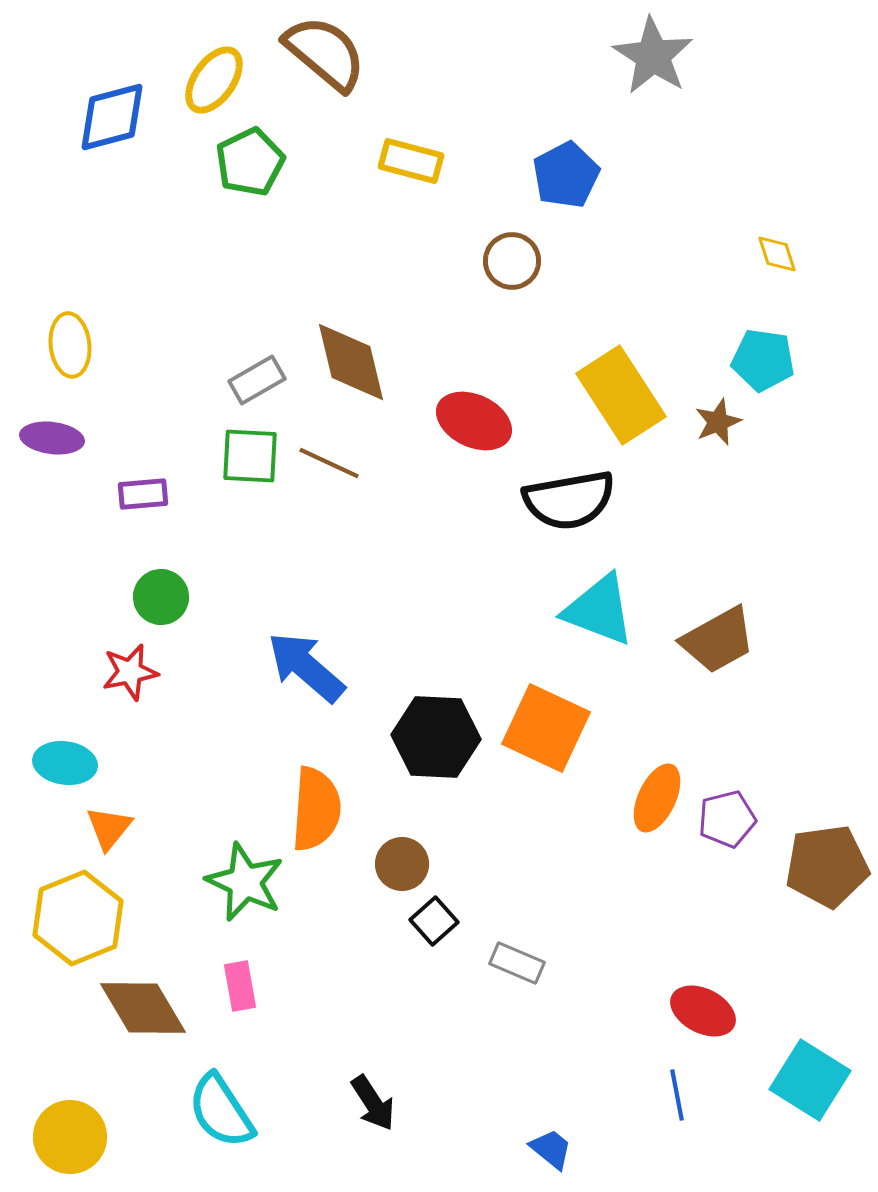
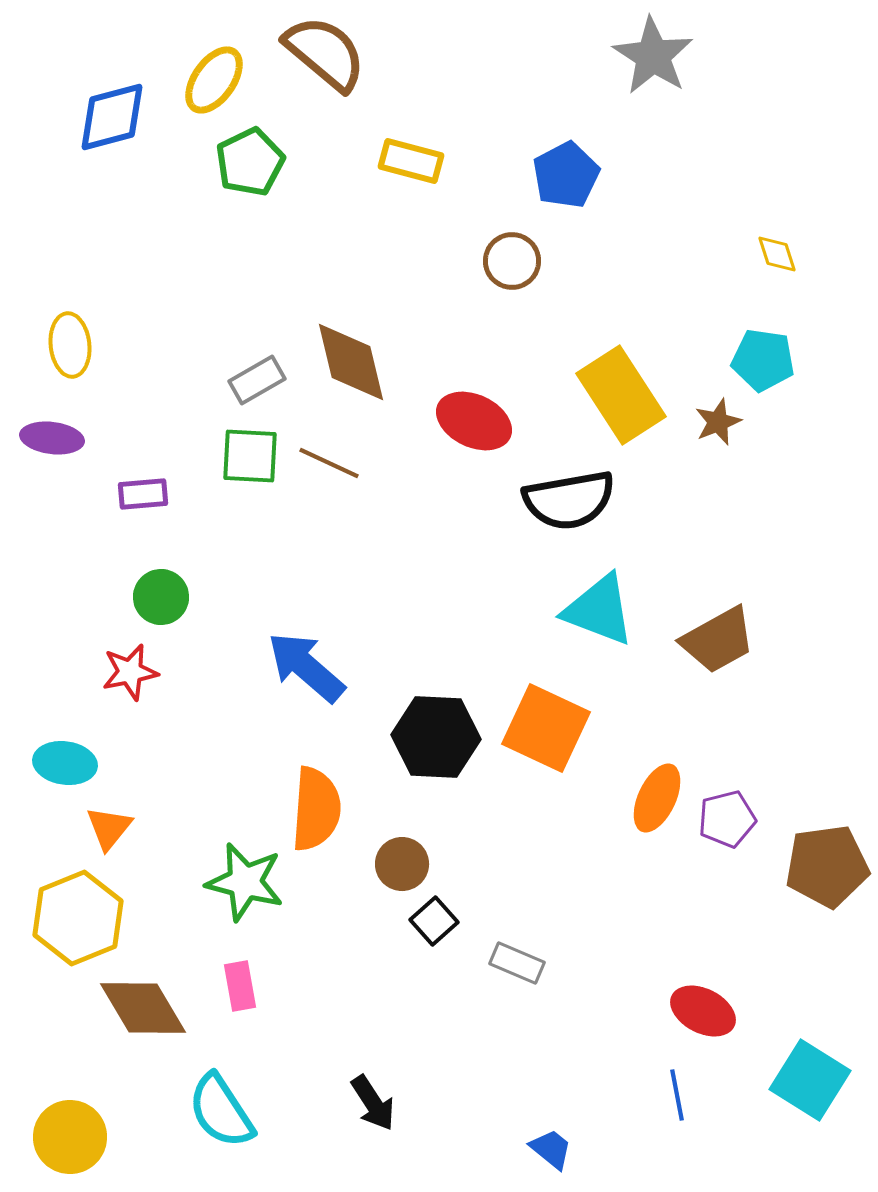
green star at (245, 882): rotated 10 degrees counterclockwise
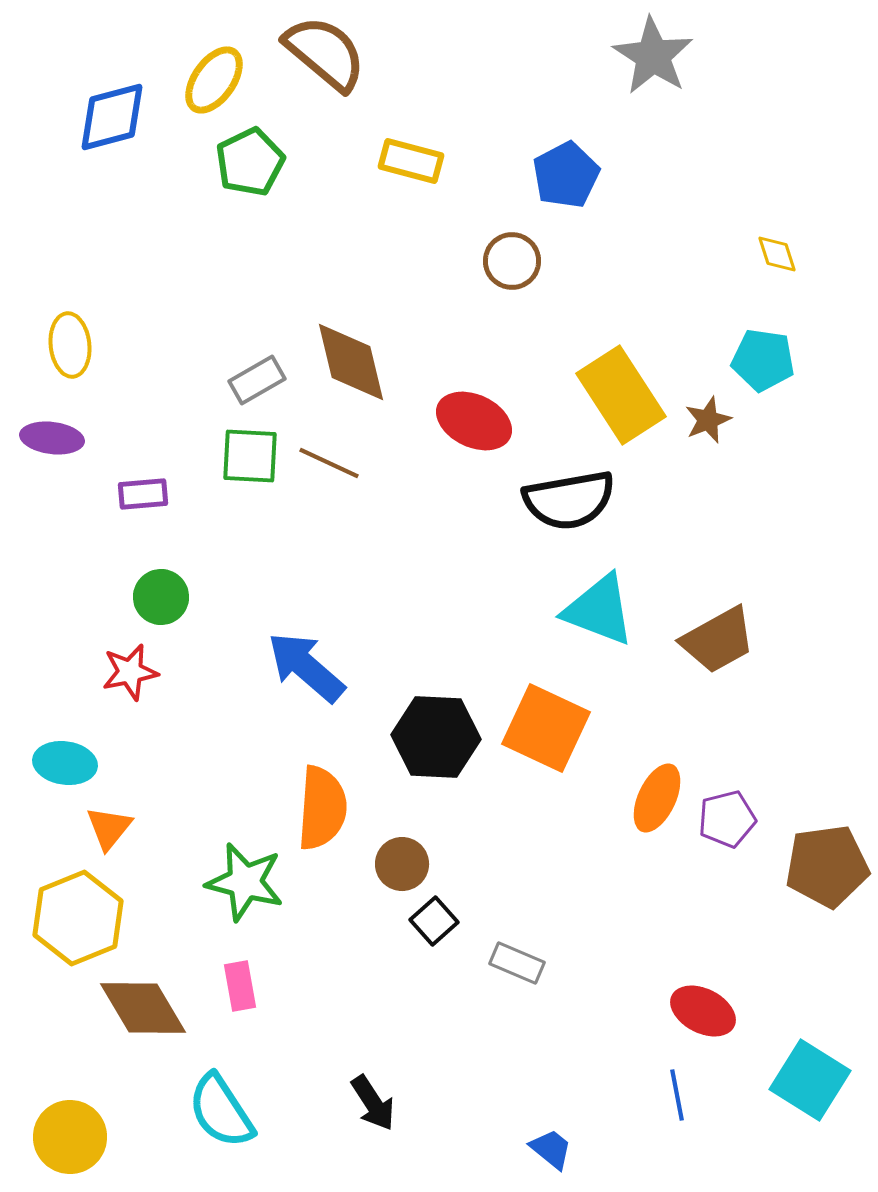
brown star at (718, 422): moved 10 px left, 2 px up
orange semicircle at (316, 809): moved 6 px right, 1 px up
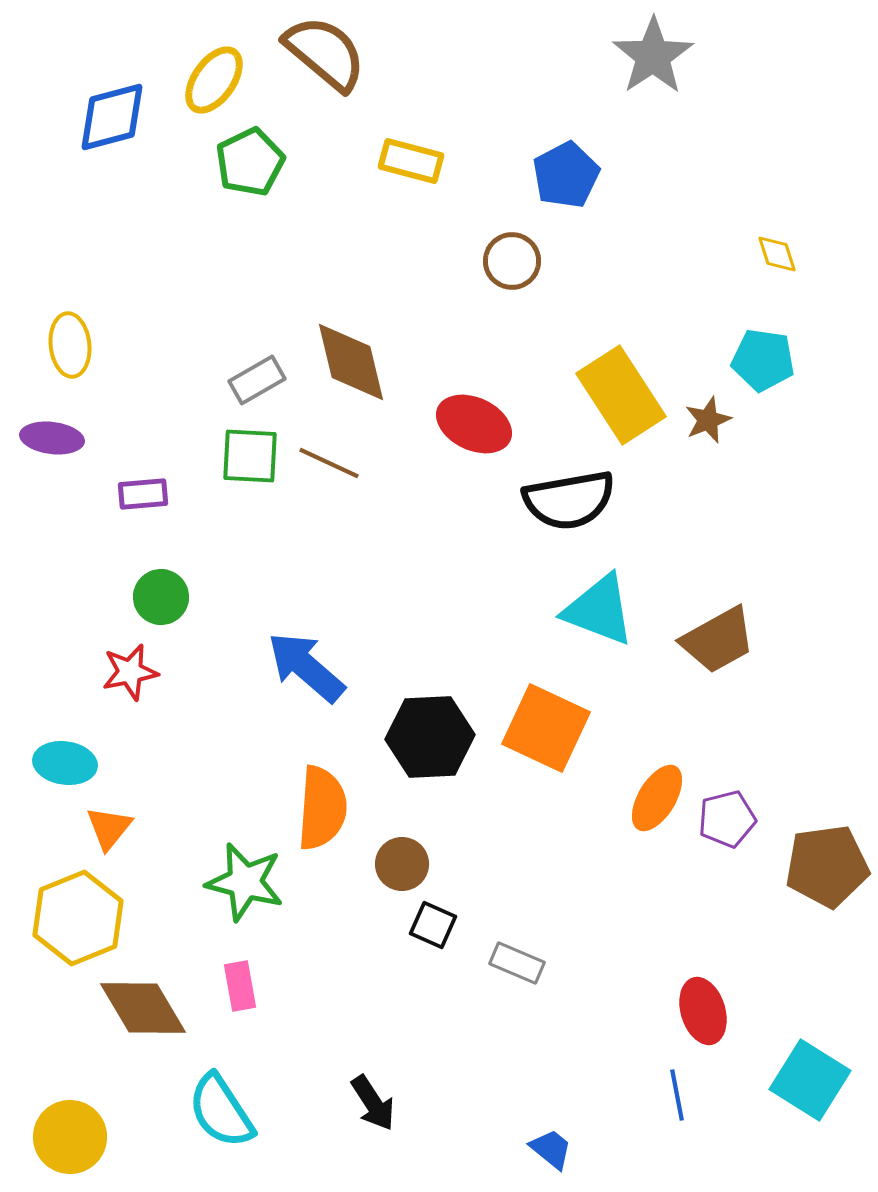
gray star at (653, 56): rotated 6 degrees clockwise
red ellipse at (474, 421): moved 3 px down
black hexagon at (436, 737): moved 6 px left; rotated 6 degrees counterclockwise
orange ellipse at (657, 798): rotated 6 degrees clockwise
black square at (434, 921): moved 1 px left, 4 px down; rotated 24 degrees counterclockwise
red ellipse at (703, 1011): rotated 46 degrees clockwise
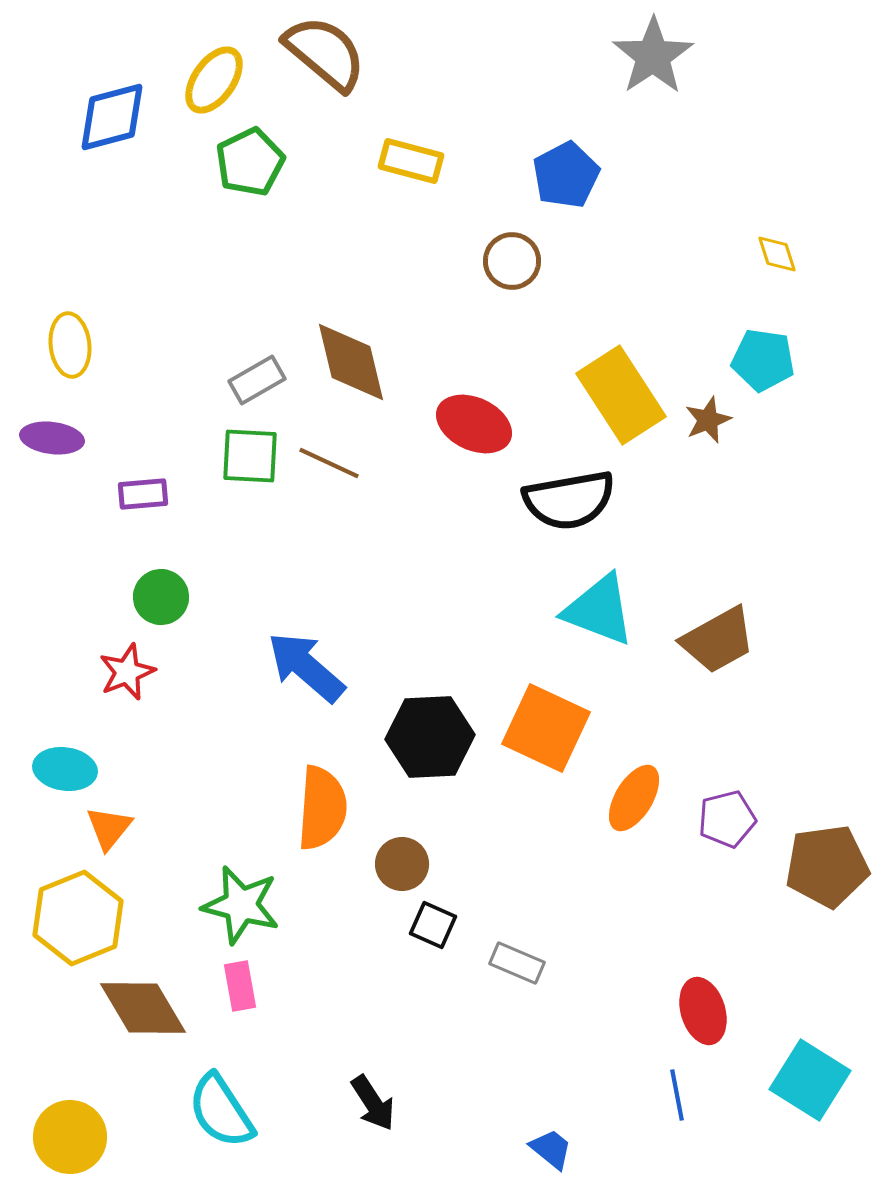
red star at (130, 672): moved 3 px left; rotated 10 degrees counterclockwise
cyan ellipse at (65, 763): moved 6 px down
orange ellipse at (657, 798): moved 23 px left
green star at (245, 882): moved 4 px left, 23 px down
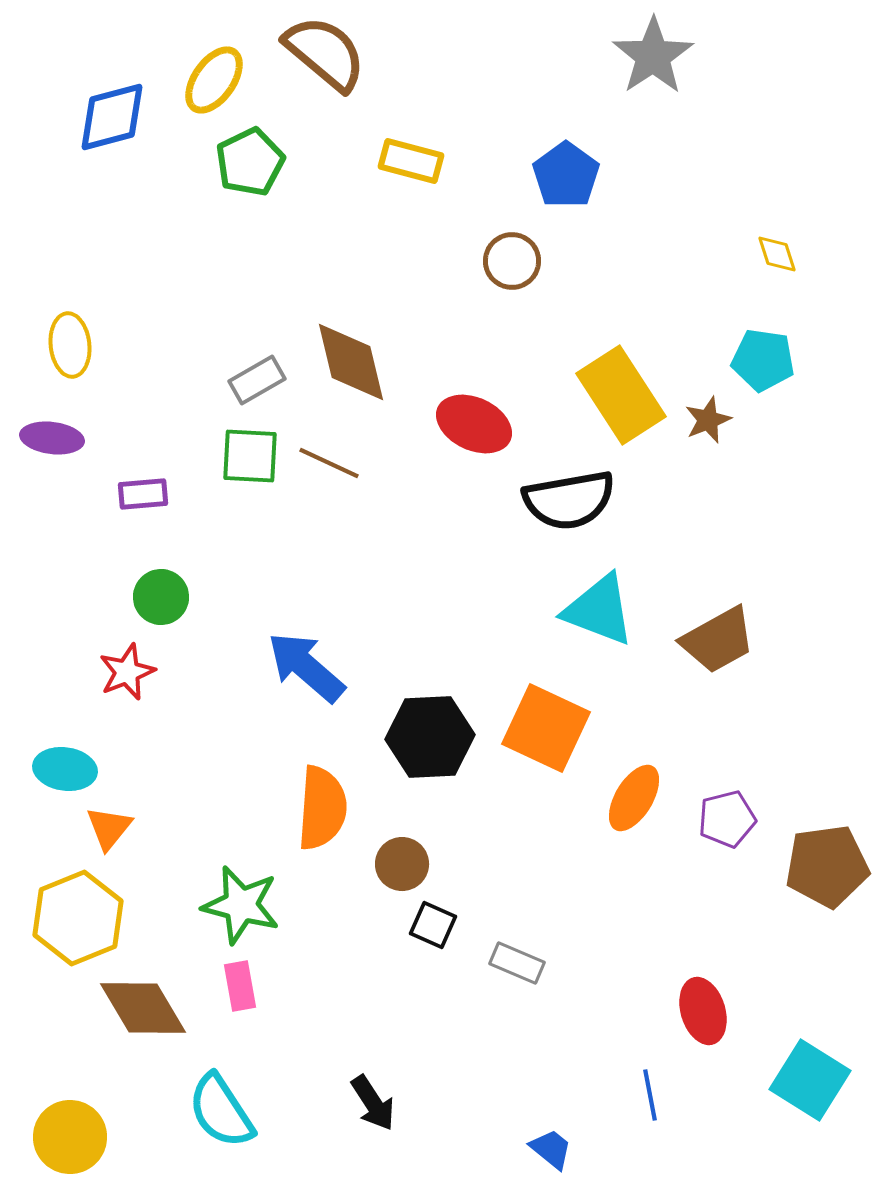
blue pentagon at (566, 175): rotated 8 degrees counterclockwise
blue line at (677, 1095): moved 27 px left
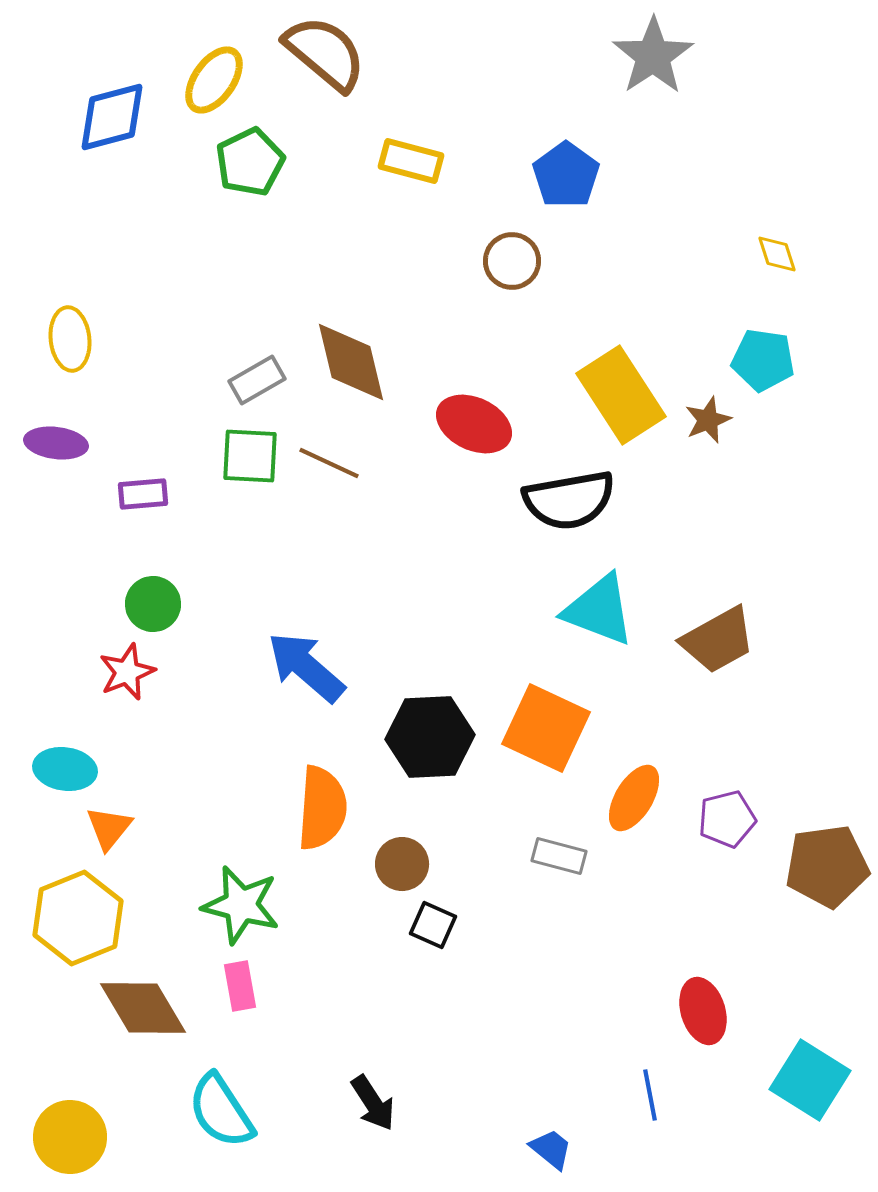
yellow ellipse at (70, 345): moved 6 px up
purple ellipse at (52, 438): moved 4 px right, 5 px down
green circle at (161, 597): moved 8 px left, 7 px down
gray rectangle at (517, 963): moved 42 px right, 107 px up; rotated 8 degrees counterclockwise
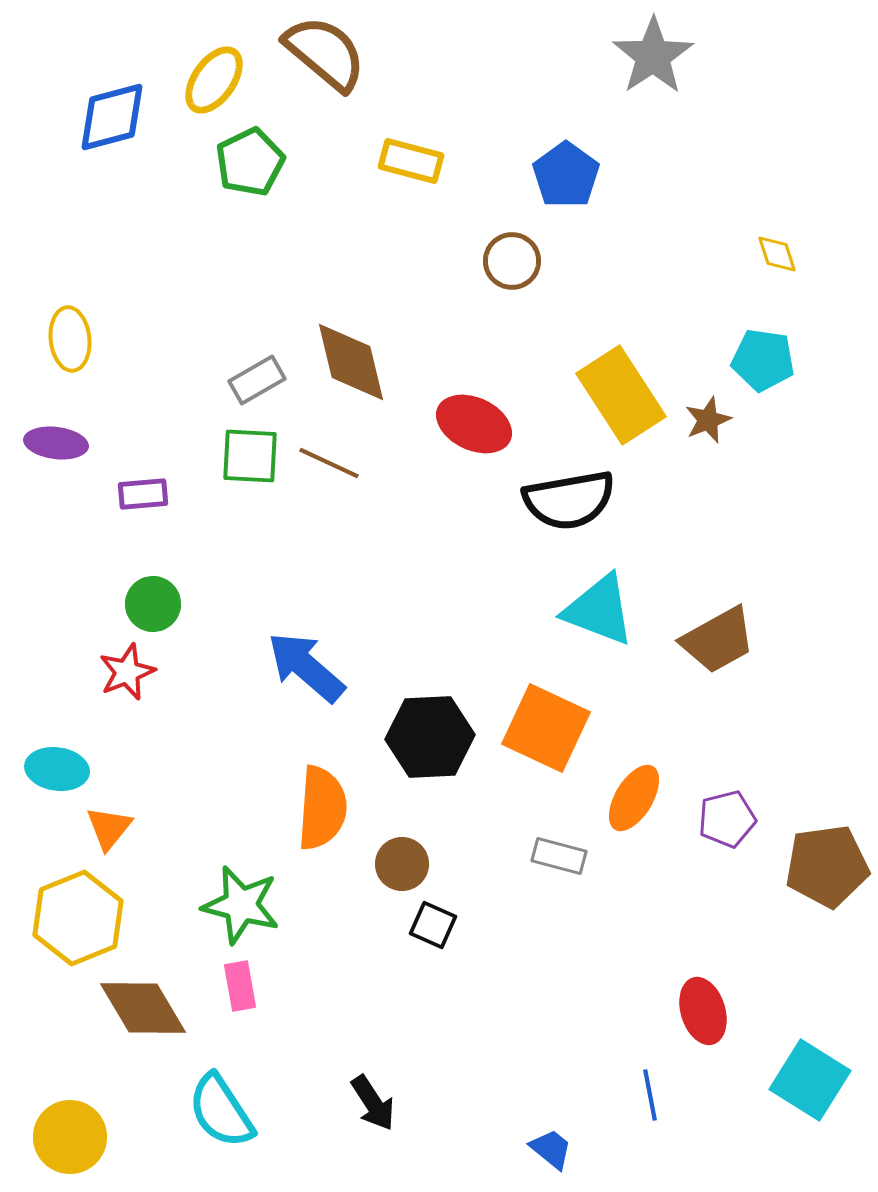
cyan ellipse at (65, 769): moved 8 px left
